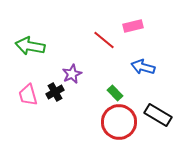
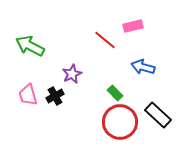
red line: moved 1 px right
green arrow: rotated 16 degrees clockwise
black cross: moved 4 px down
black rectangle: rotated 12 degrees clockwise
red circle: moved 1 px right
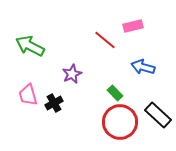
black cross: moved 1 px left, 7 px down
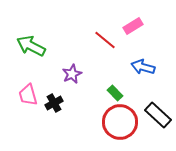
pink rectangle: rotated 18 degrees counterclockwise
green arrow: moved 1 px right
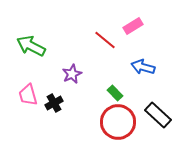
red circle: moved 2 px left
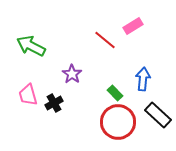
blue arrow: moved 12 px down; rotated 80 degrees clockwise
purple star: rotated 12 degrees counterclockwise
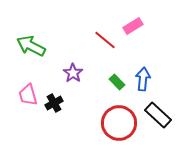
purple star: moved 1 px right, 1 px up
green rectangle: moved 2 px right, 11 px up
red circle: moved 1 px right, 1 px down
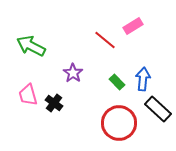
black cross: rotated 24 degrees counterclockwise
black rectangle: moved 6 px up
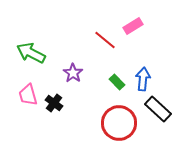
green arrow: moved 7 px down
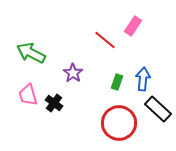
pink rectangle: rotated 24 degrees counterclockwise
green rectangle: rotated 63 degrees clockwise
